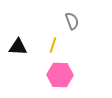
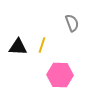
gray semicircle: moved 2 px down
yellow line: moved 11 px left
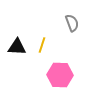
black triangle: moved 1 px left
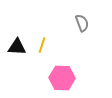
gray semicircle: moved 10 px right
pink hexagon: moved 2 px right, 3 px down
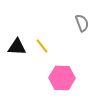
yellow line: moved 1 px down; rotated 56 degrees counterclockwise
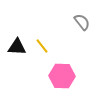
gray semicircle: moved 1 px up; rotated 18 degrees counterclockwise
pink hexagon: moved 2 px up
